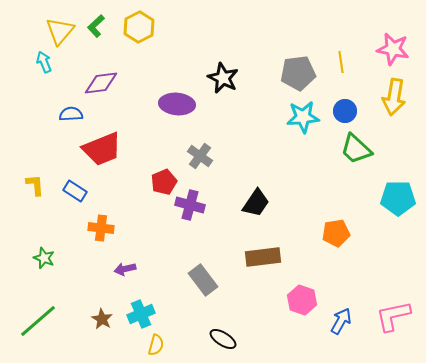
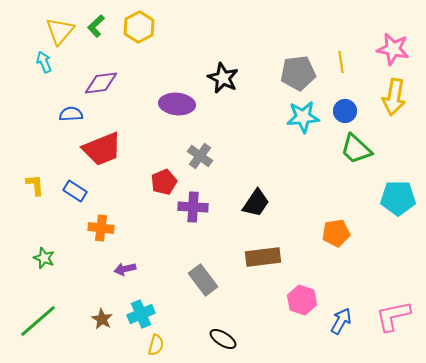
purple cross: moved 3 px right, 2 px down; rotated 12 degrees counterclockwise
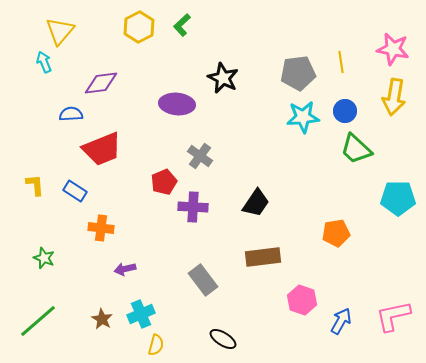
green L-shape: moved 86 px right, 1 px up
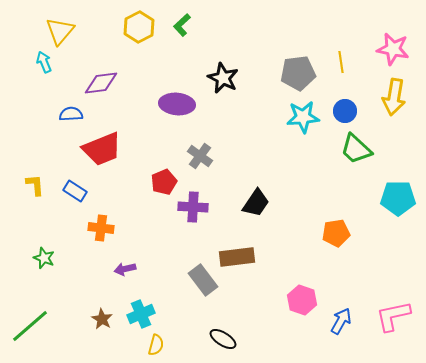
brown rectangle: moved 26 px left
green line: moved 8 px left, 5 px down
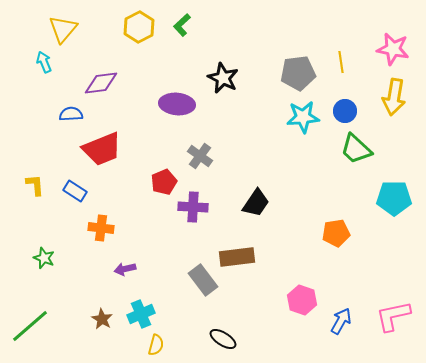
yellow triangle: moved 3 px right, 2 px up
cyan pentagon: moved 4 px left
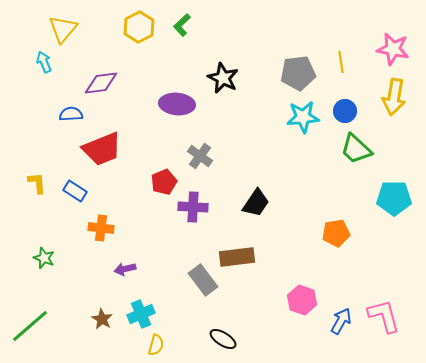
yellow L-shape: moved 2 px right, 2 px up
pink L-shape: moved 9 px left; rotated 87 degrees clockwise
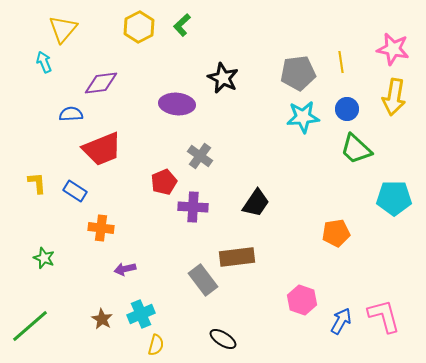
blue circle: moved 2 px right, 2 px up
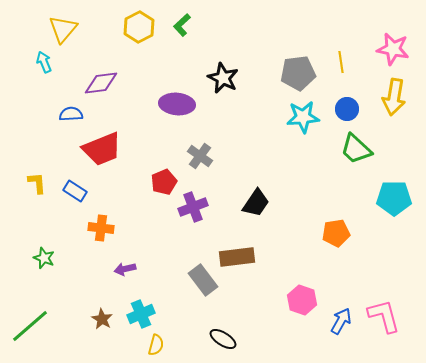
purple cross: rotated 24 degrees counterclockwise
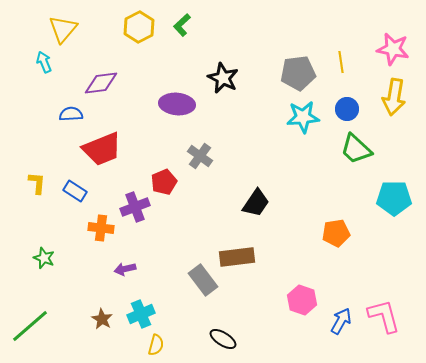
yellow L-shape: rotated 10 degrees clockwise
purple cross: moved 58 px left
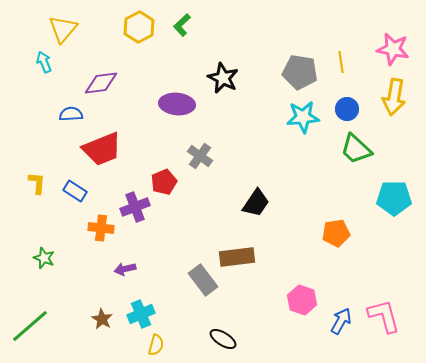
gray pentagon: moved 2 px right, 1 px up; rotated 16 degrees clockwise
